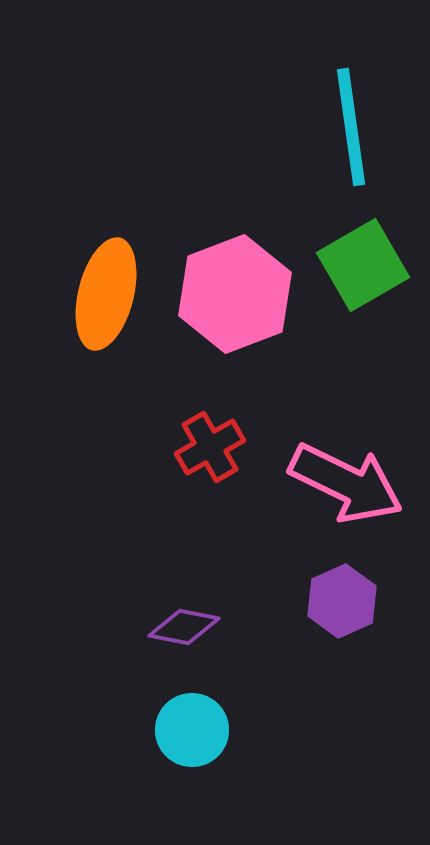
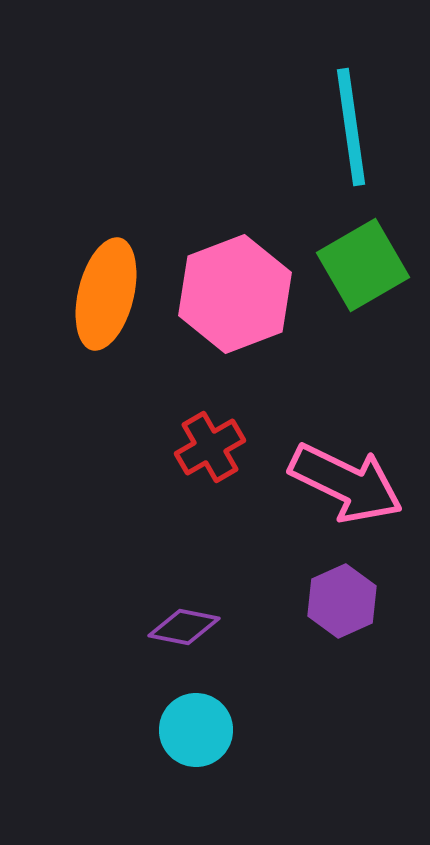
cyan circle: moved 4 px right
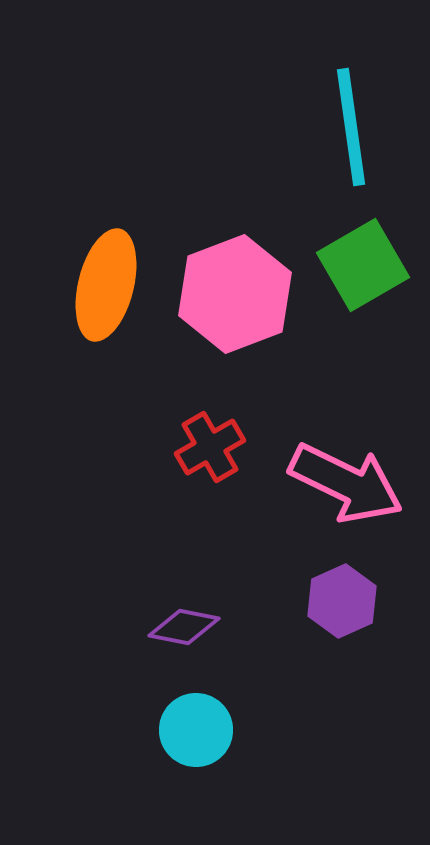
orange ellipse: moved 9 px up
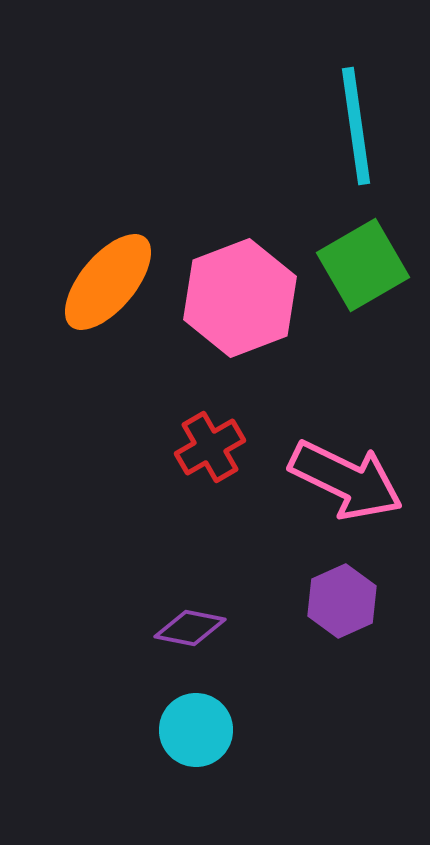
cyan line: moved 5 px right, 1 px up
orange ellipse: moved 2 px right, 3 px up; rotated 26 degrees clockwise
pink hexagon: moved 5 px right, 4 px down
pink arrow: moved 3 px up
purple diamond: moved 6 px right, 1 px down
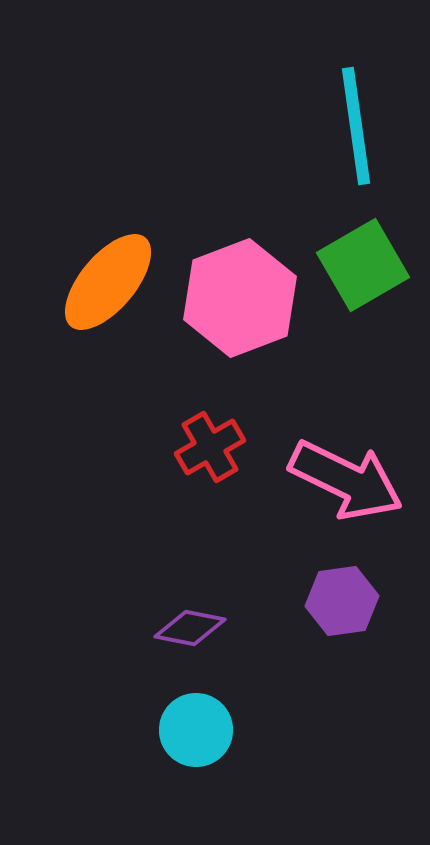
purple hexagon: rotated 16 degrees clockwise
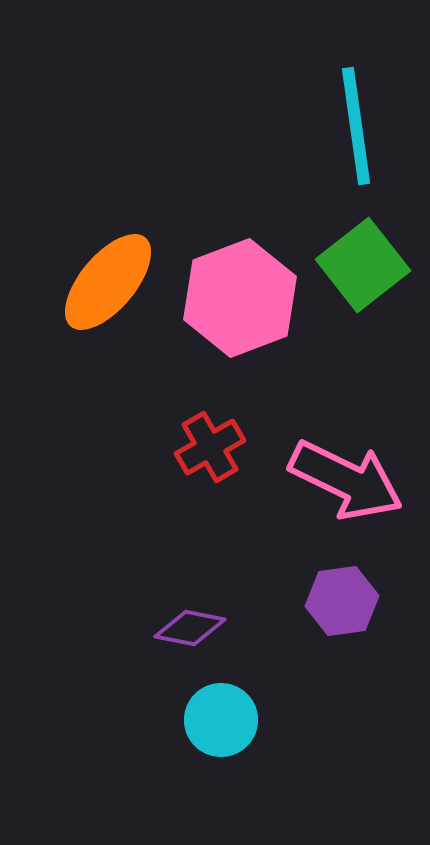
green square: rotated 8 degrees counterclockwise
cyan circle: moved 25 px right, 10 px up
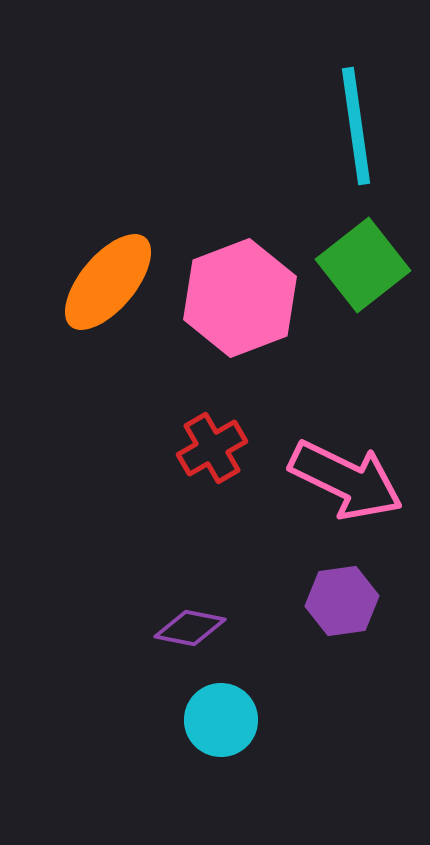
red cross: moved 2 px right, 1 px down
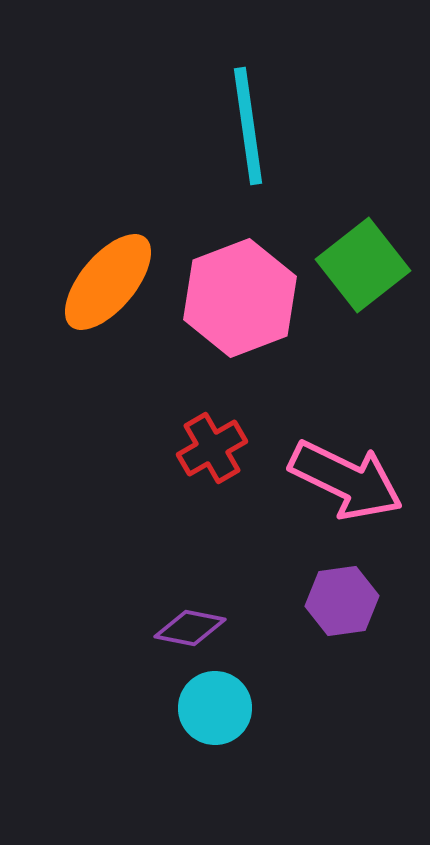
cyan line: moved 108 px left
cyan circle: moved 6 px left, 12 px up
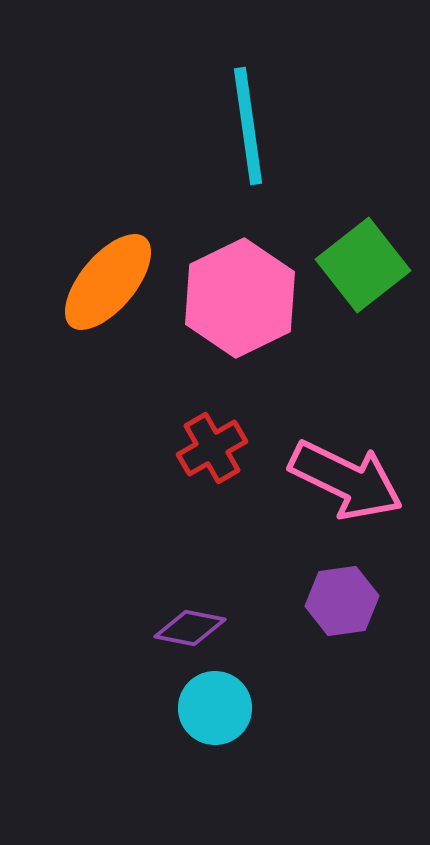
pink hexagon: rotated 5 degrees counterclockwise
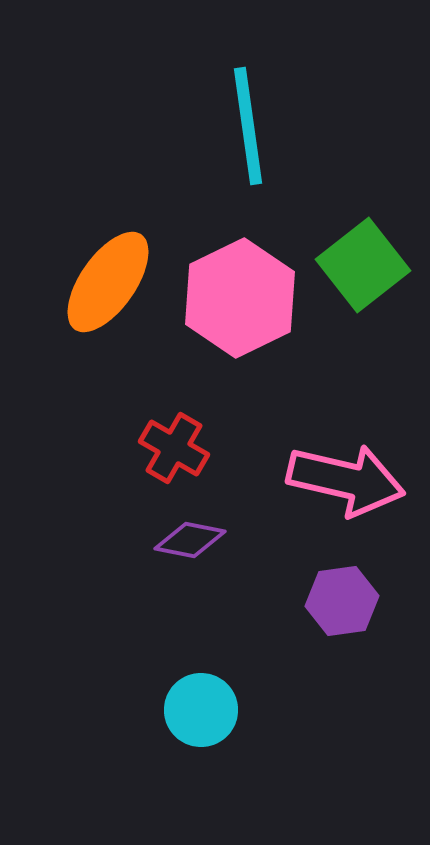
orange ellipse: rotated 5 degrees counterclockwise
red cross: moved 38 px left; rotated 30 degrees counterclockwise
pink arrow: rotated 13 degrees counterclockwise
purple diamond: moved 88 px up
cyan circle: moved 14 px left, 2 px down
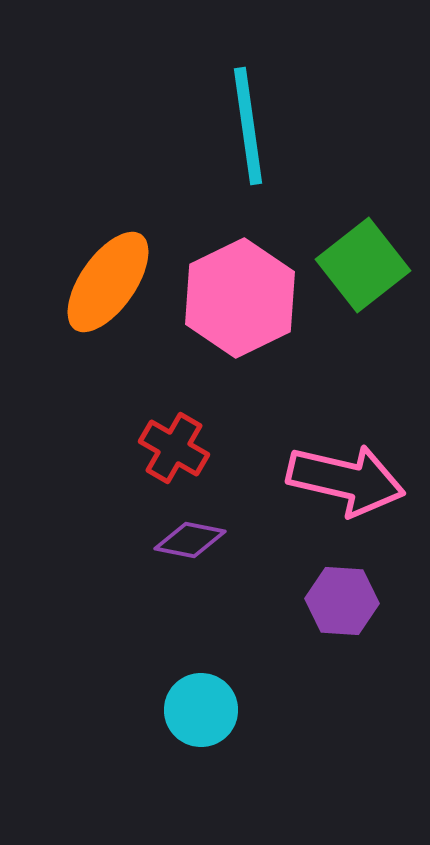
purple hexagon: rotated 12 degrees clockwise
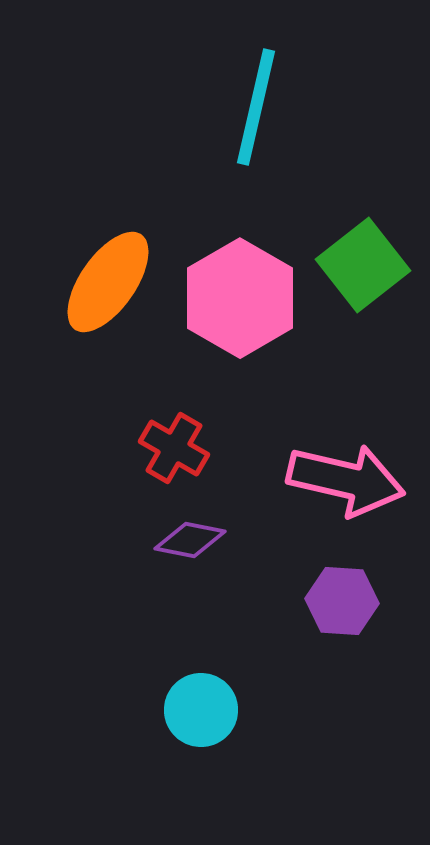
cyan line: moved 8 px right, 19 px up; rotated 21 degrees clockwise
pink hexagon: rotated 4 degrees counterclockwise
